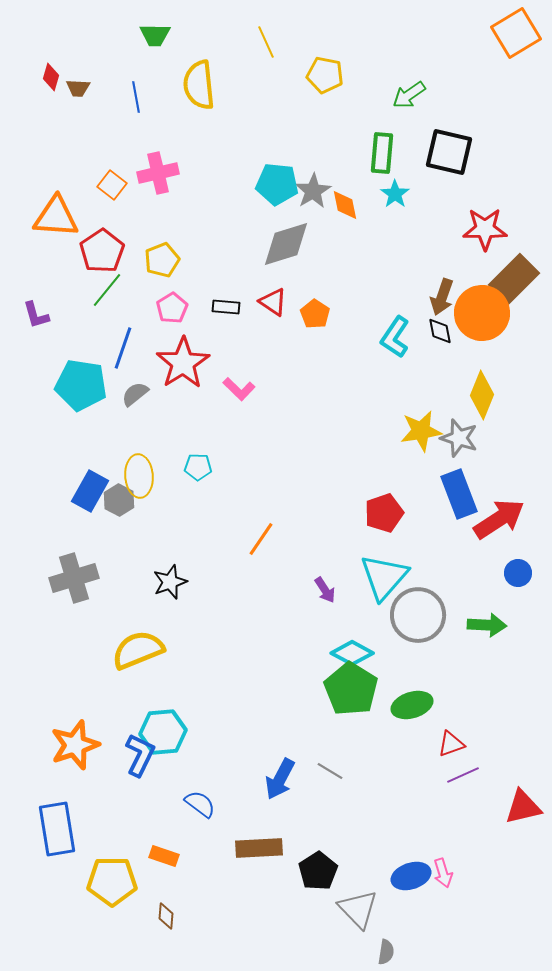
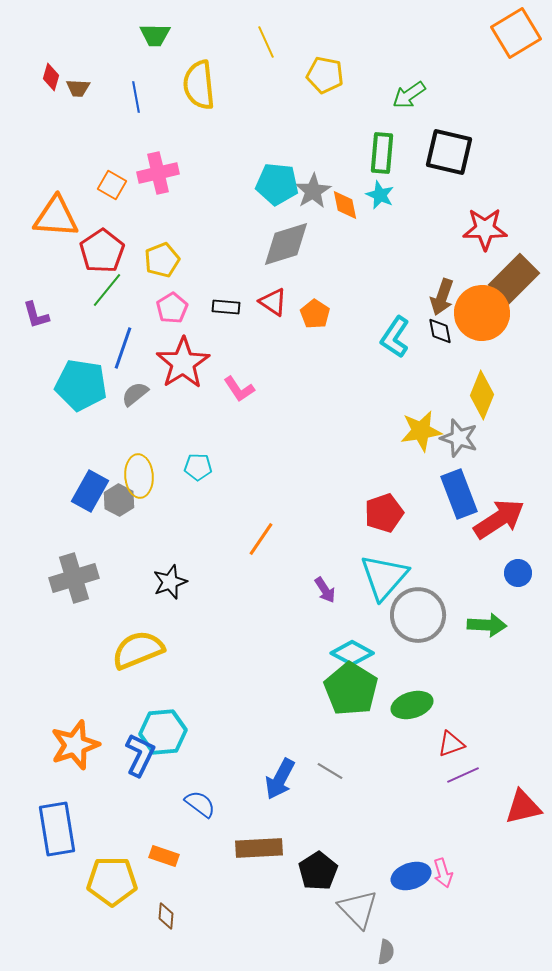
orange square at (112, 185): rotated 8 degrees counterclockwise
cyan star at (395, 194): moved 15 px left, 1 px down; rotated 12 degrees counterclockwise
pink L-shape at (239, 389): rotated 12 degrees clockwise
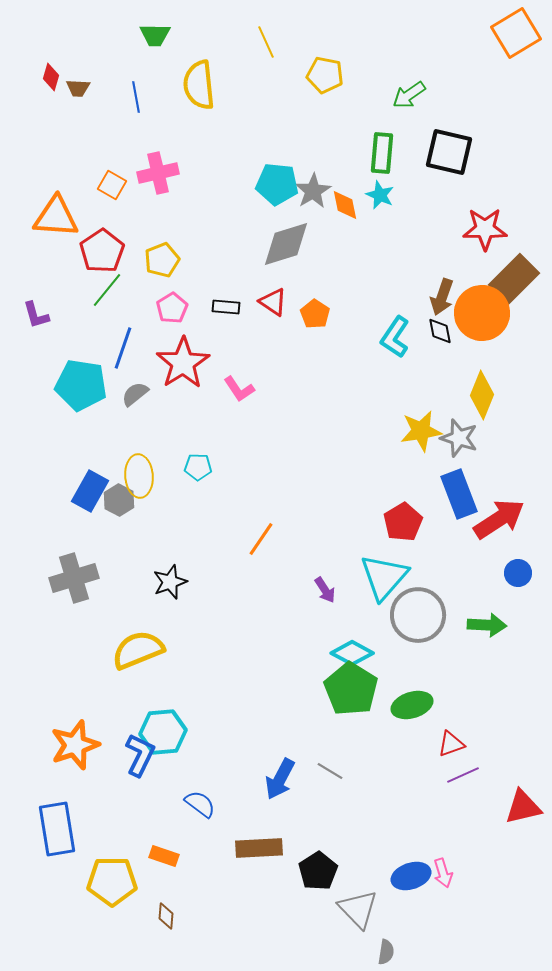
red pentagon at (384, 513): moved 19 px right, 9 px down; rotated 12 degrees counterclockwise
